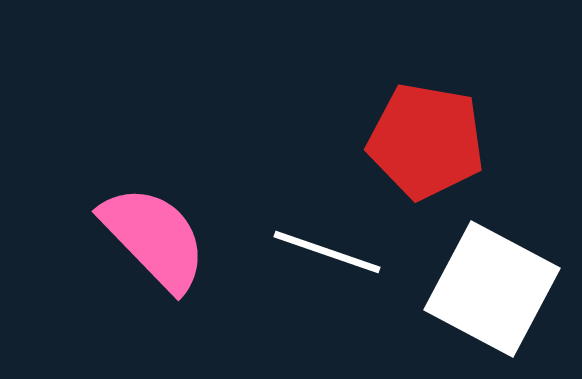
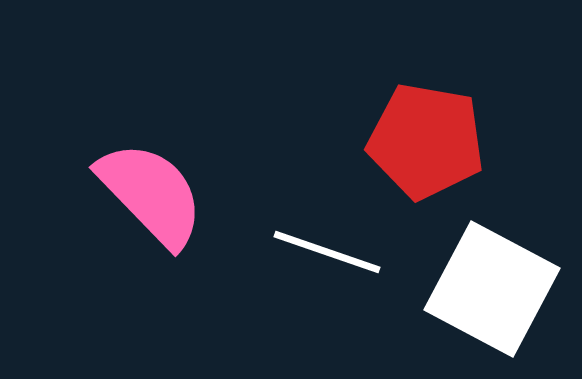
pink semicircle: moved 3 px left, 44 px up
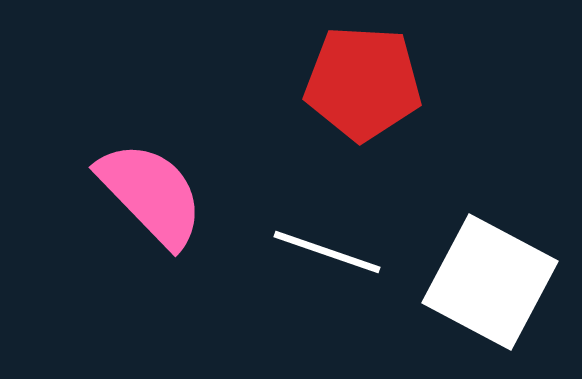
red pentagon: moved 63 px left, 58 px up; rotated 7 degrees counterclockwise
white square: moved 2 px left, 7 px up
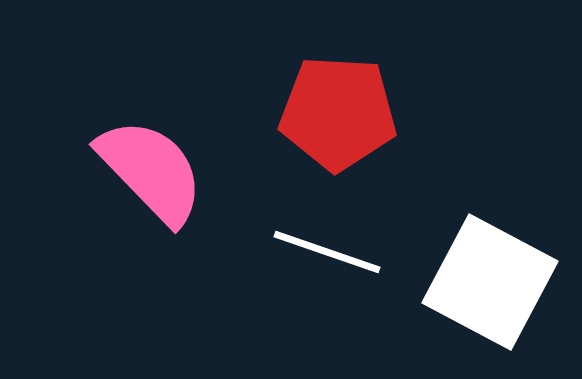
red pentagon: moved 25 px left, 30 px down
pink semicircle: moved 23 px up
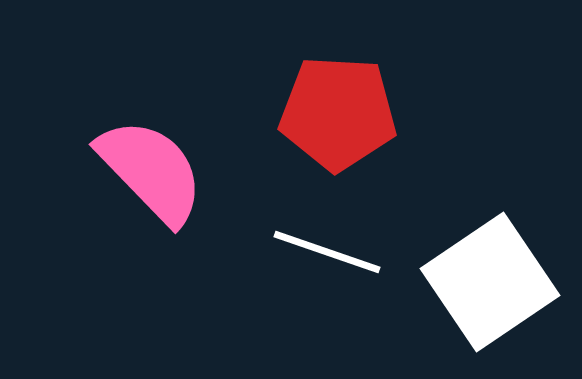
white square: rotated 28 degrees clockwise
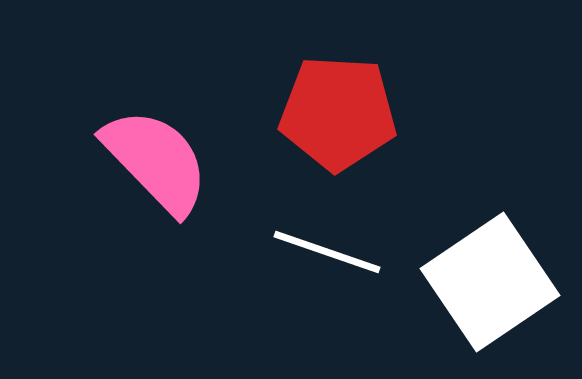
pink semicircle: moved 5 px right, 10 px up
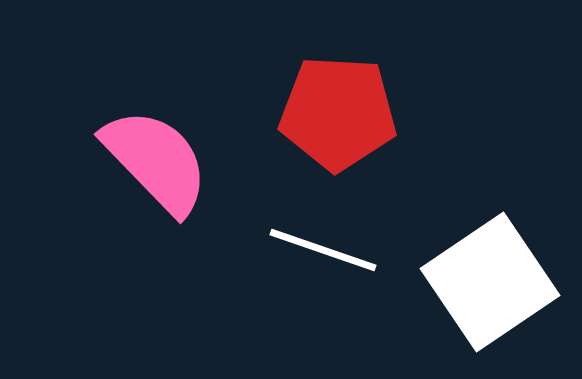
white line: moved 4 px left, 2 px up
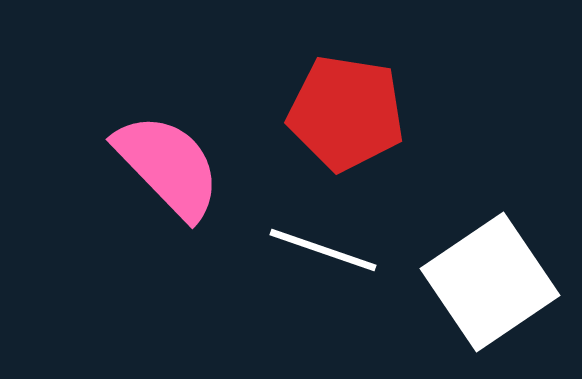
red pentagon: moved 8 px right; rotated 6 degrees clockwise
pink semicircle: moved 12 px right, 5 px down
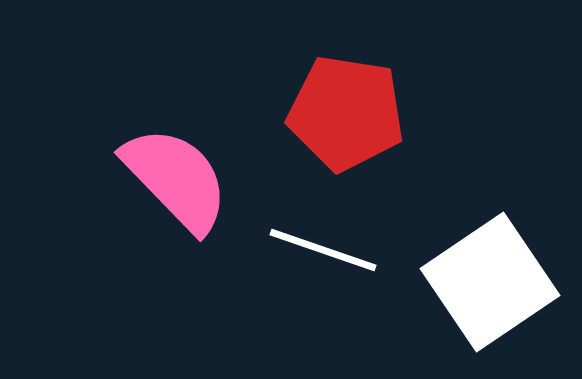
pink semicircle: moved 8 px right, 13 px down
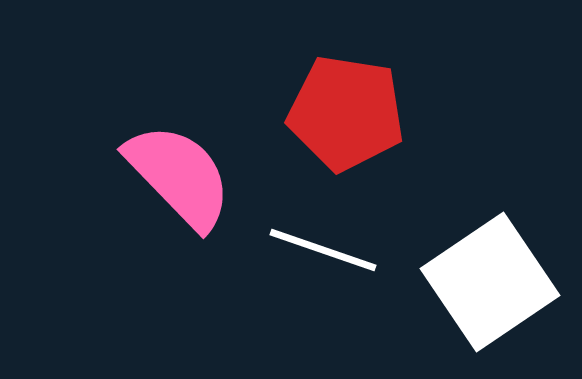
pink semicircle: moved 3 px right, 3 px up
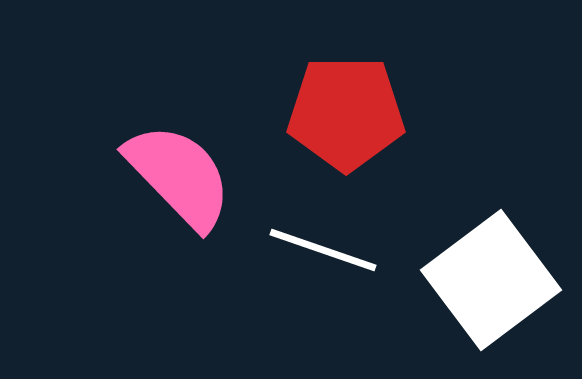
red pentagon: rotated 9 degrees counterclockwise
white square: moved 1 px right, 2 px up; rotated 3 degrees counterclockwise
